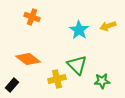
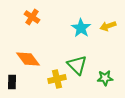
orange cross: rotated 14 degrees clockwise
cyan star: moved 2 px right, 2 px up
orange diamond: rotated 15 degrees clockwise
green star: moved 3 px right, 3 px up
black rectangle: moved 3 px up; rotated 40 degrees counterclockwise
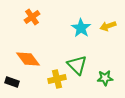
orange cross: rotated 21 degrees clockwise
black rectangle: rotated 72 degrees counterclockwise
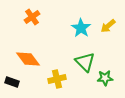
yellow arrow: rotated 21 degrees counterclockwise
green triangle: moved 8 px right, 3 px up
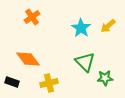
yellow cross: moved 8 px left, 4 px down
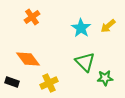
yellow cross: rotated 12 degrees counterclockwise
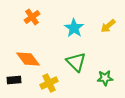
cyan star: moved 7 px left
green triangle: moved 9 px left
black rectangle: moved 2 px right, 2 px up; rotated 24 degrees counterclockwise
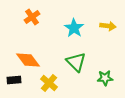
yellow arrow: rotated 133 degrees counterclockwise
orange diamond: moved 1 px down
yellow cross: rotated 24 degrees counterclockwise
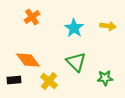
yellow cross: moved 2 px up
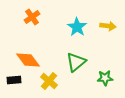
cyan star: moved 3 px right, 1 px up
green triangle: rotated 35 degrees clockwise
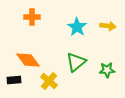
orange cross: rotated 35 degrees clockwise
green star: moved 2 px right, 8 px up
